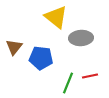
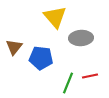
yellow triangle: moved 1 px left; rotated 10 degrees clockwise
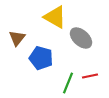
yellow triangle: rotated 20 degrees counterclockwise
gray ellipse: rotated 45 degrees clockwise
brown triangle: moved 3 px right, 9 px up
blue pentagon: rotated 10 degrees clockwise
